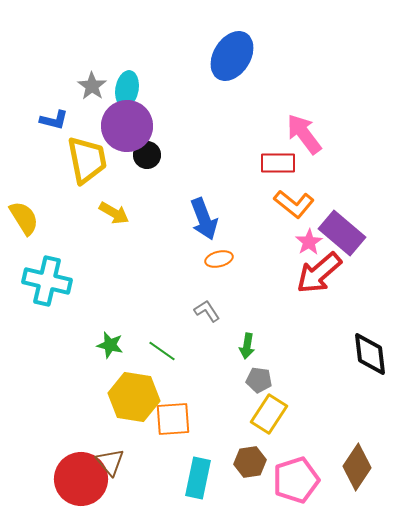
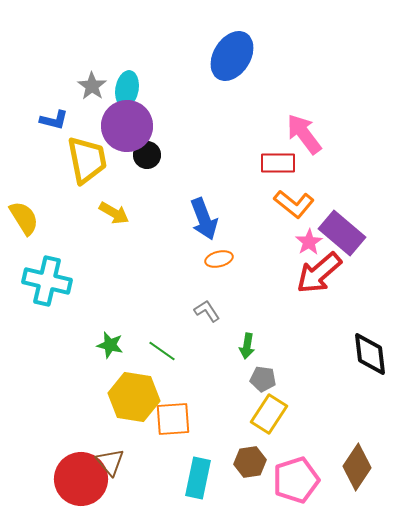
gray pentagon: moved 4 px right, 1 px up
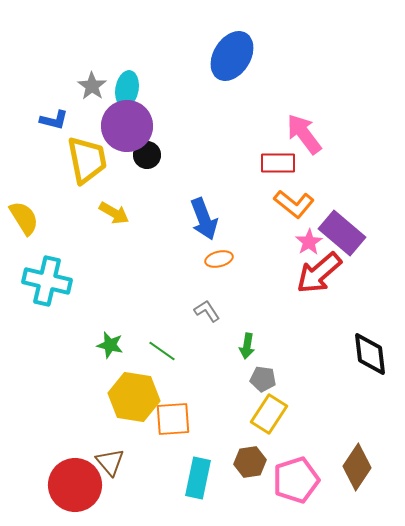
red circle: moved 6 px left, 6 px down
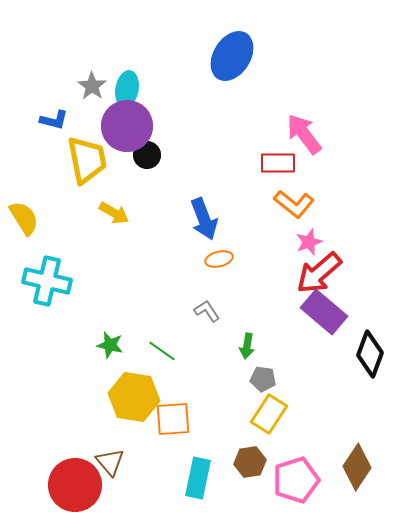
purple rectangle: moved 18 px left, 79 px down
pink star: rotated 12 degrees clockwise
black diamond: rotated 27 degrees clockwise
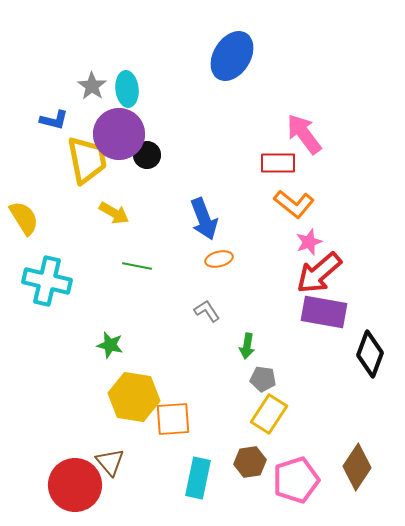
cyan ellipse: rotated 16 degrees counterclockwise
purple circle: moved 8 px left, 8 px down
purple rectangle: rotated 30 degrees counterclockwise
green line: moved 25 px left, 85 px up; rotated 24 degrees counterclockwise
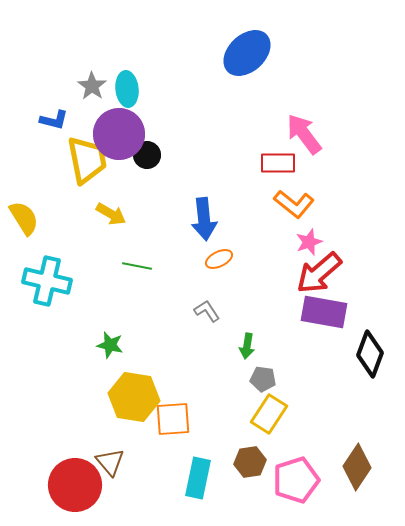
blue ellipse: moved 15 px right, 3 px up; rotated 15 degrees clockwise
yellow arrow: moved 3 px left, 1 px down
blue arrow: rotated 15 degrees clockwise
orange ellipse: rotated 12 degrees counterclockwise
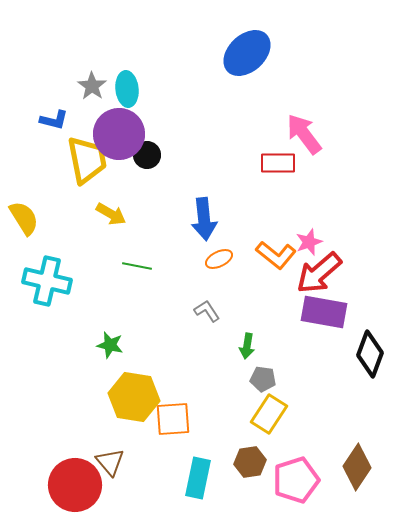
orange L-shape: moved 18 px left, 51 px down
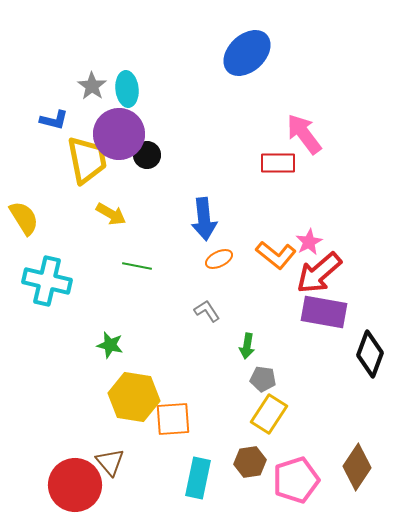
pink star: rotated 8 degrees counterclockwise
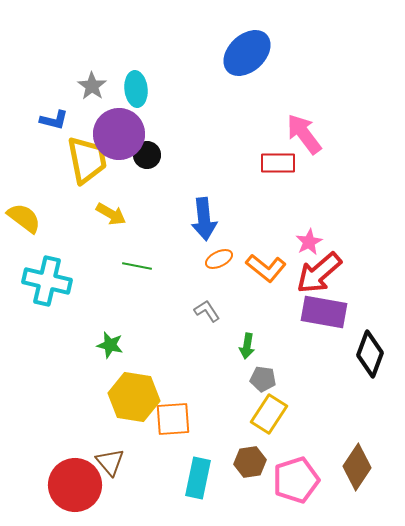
cyan ellipse: moved 9 px right
yellow semicircle: rotated 21 degrees counterclockwise
orange L-shape: moved 10 px left, 13 px down
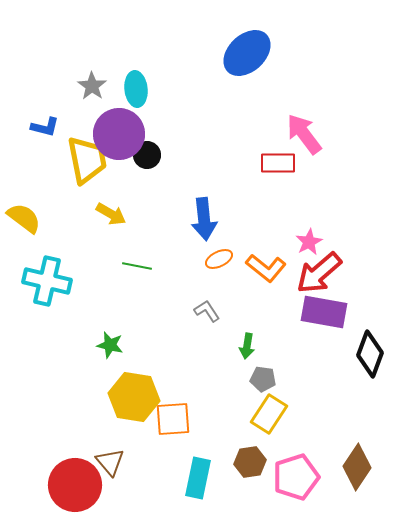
blue L-shape: moved 9 px left, 7 px down
pink pentagon: moved 3 px up
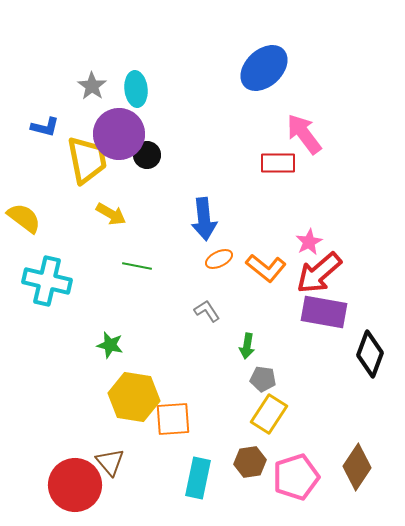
blue ellipse: moved 17 px right, 15 px down
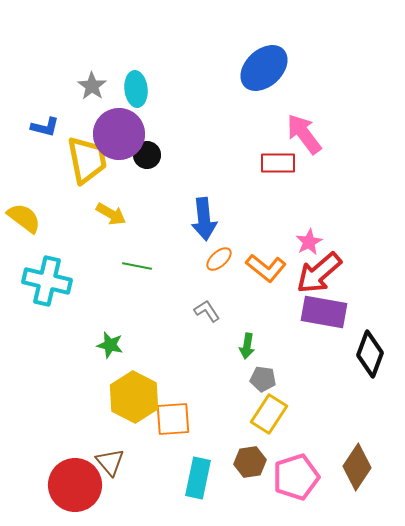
orange ellipse: rotated 16 degrees counterclockwise
yellow hexagon: rotated 18 degrees clockwise
